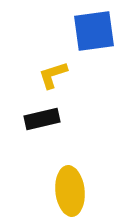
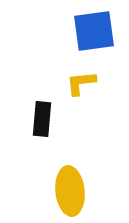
yellow L-shape: moved 28 px right, 8 px down; rotated 12 degrees clockwise
black rectangle: rotated 72 degrees counterclockwise
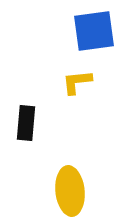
yellow L-shape: moved 4 px left, 1 px up
black rectangle: moved 16 px left, 4 px down
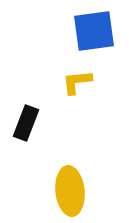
black rectangle: rotated 16 degrees clockwise
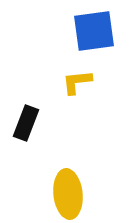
yellow ellipse: moved 2 px left, 3 px down
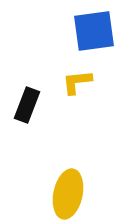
black rectangle: moved 1 px right, 18 px up
yellow ellipse: rotated 18 degrees clockwise
